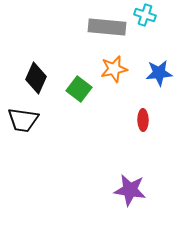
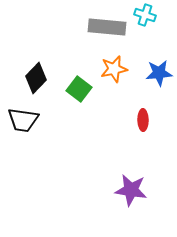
black diamond: rotated 20 degrees clockwise
purple star: moved 1 px right
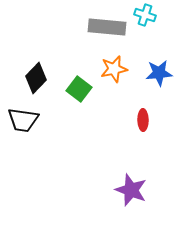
purple star: rotated 12 degrees clockwise
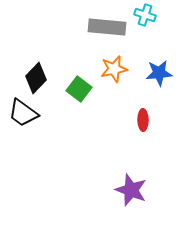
black trapezoid: moved 7 px up; rotated 28 degrees clockwise
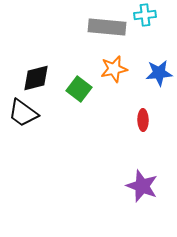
cyan cross: rotated 25 degrees counterclockwise
black diamond: rotated 32 degrees clockwise
purple star: moved 11 px right, 4 px up
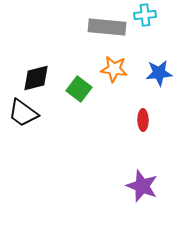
orange star: rotated 20 degrees clockwise
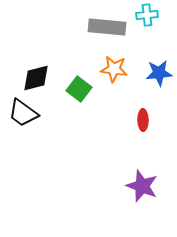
cyan cross: moved 2 px right
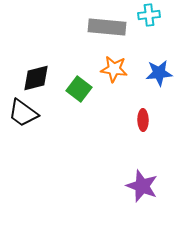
cyan cross: moved 2 px right
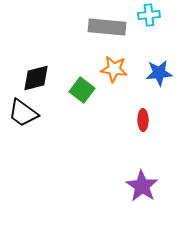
green square: moved 3 px right, 1 px down
purple star: rotated 12 degrees clockwise
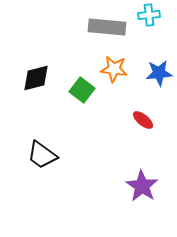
black trapezoid: moved 19 px right, 42 px down
red ellipse: rotated 50 degrees counterclockwise
